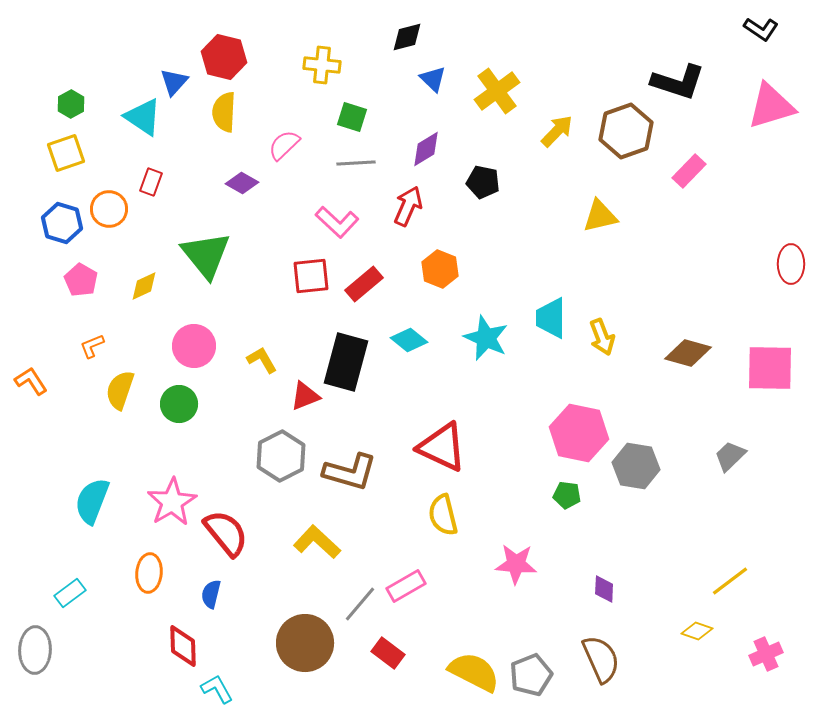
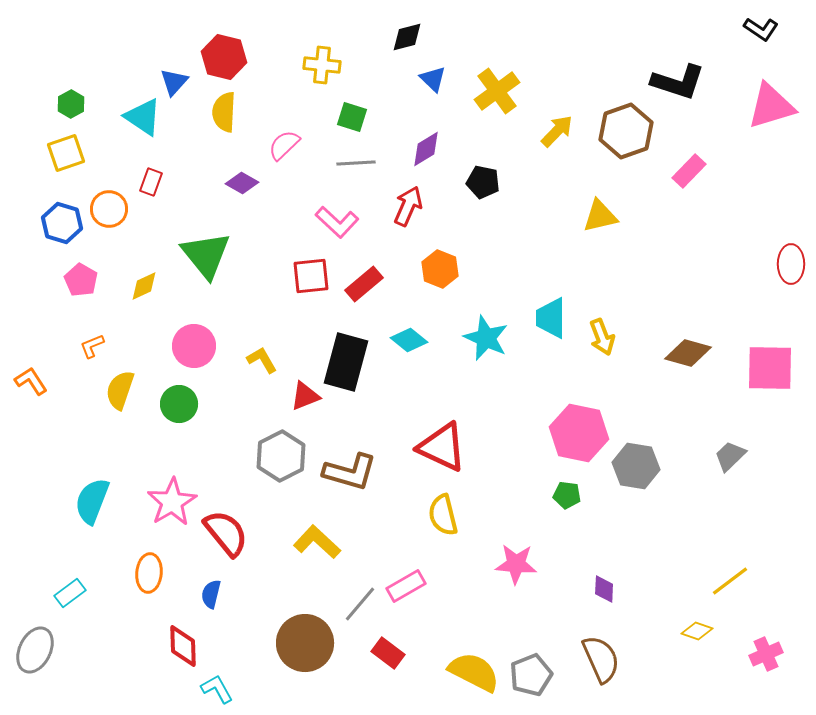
gray ellipse at (35, 650): rotated 24 degrees clockwise
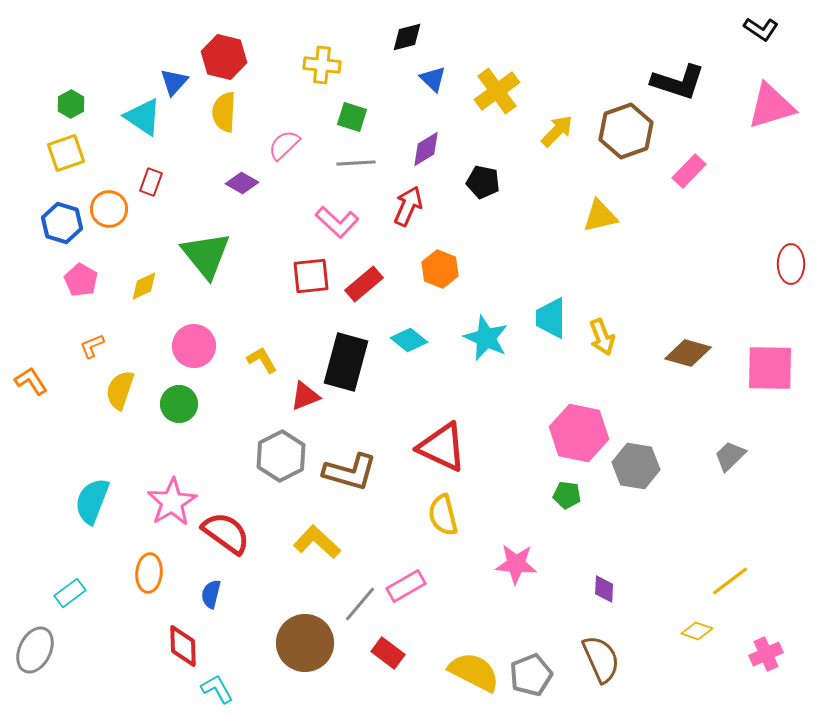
red semicircle at (226, 533): rotated 15 degrees counterclockwise
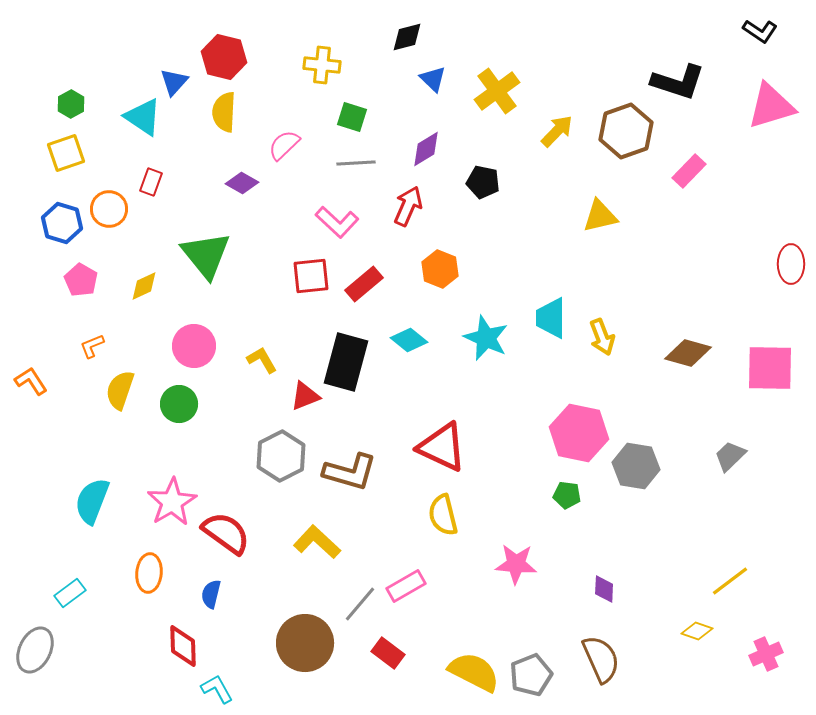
black L-shape at (761, 29): moved 1 px left, 2 px down
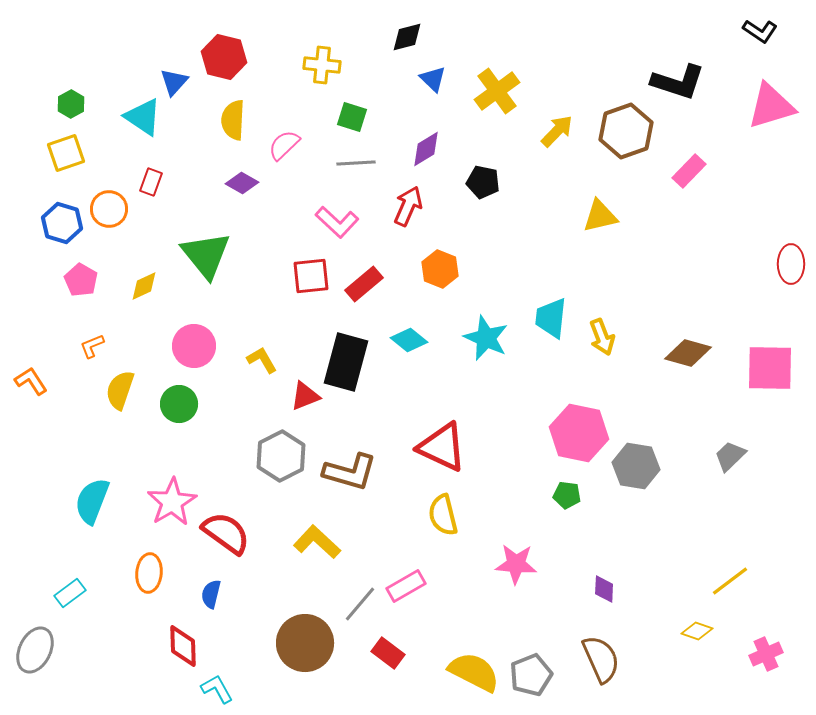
yellow semicircle at (224, 112): moved 9 px right, 8 px down
cyan trapezoid at (551, 318): rotated 6 degrees clockwise
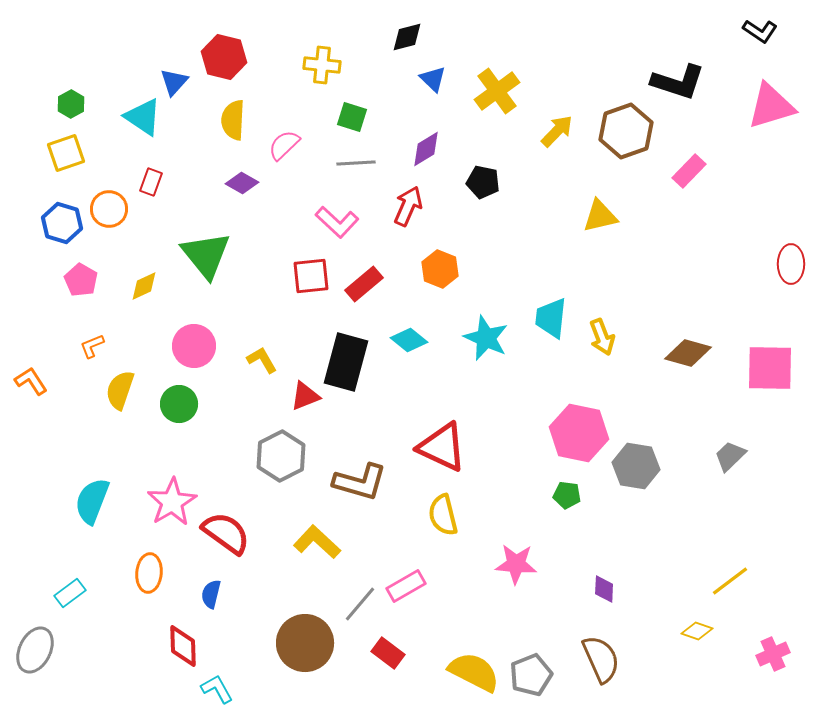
brown L-shape at (350, 472): moved 10 px right, 10 px down
pink cross at (766, 654): moved 7 px right
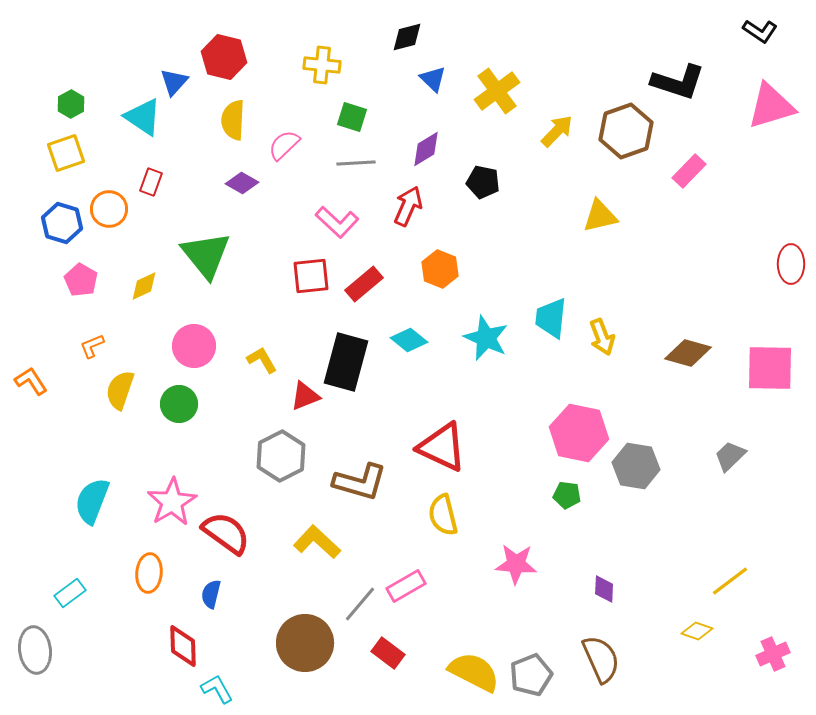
gray ellipse at (35, 650): rotated 33 degrees counterclockwise
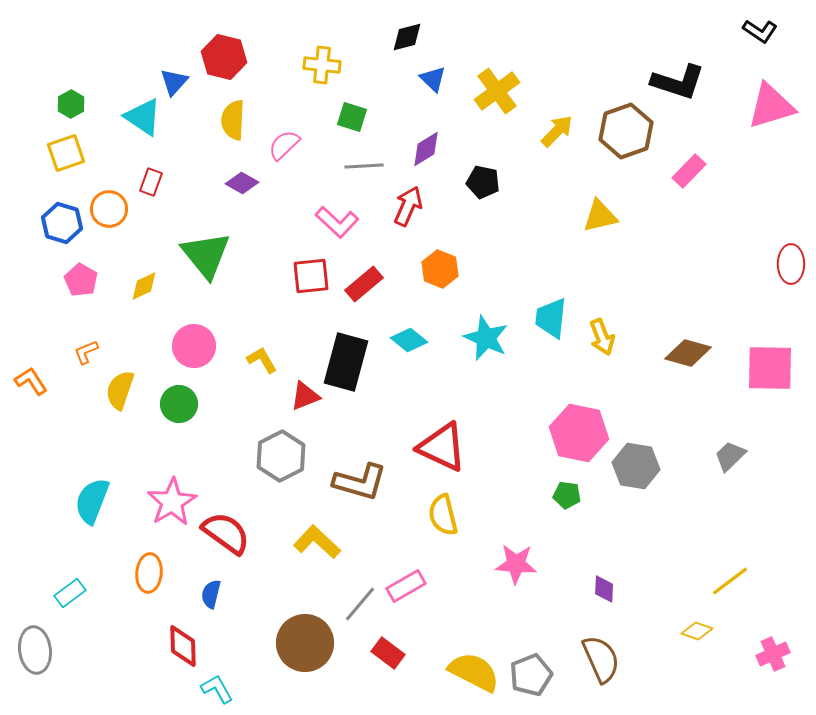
gray line at (356, 163): moved 8 px right, 3 px down
orange L-shape at (92, 346): moved 6 px left, 6 px down
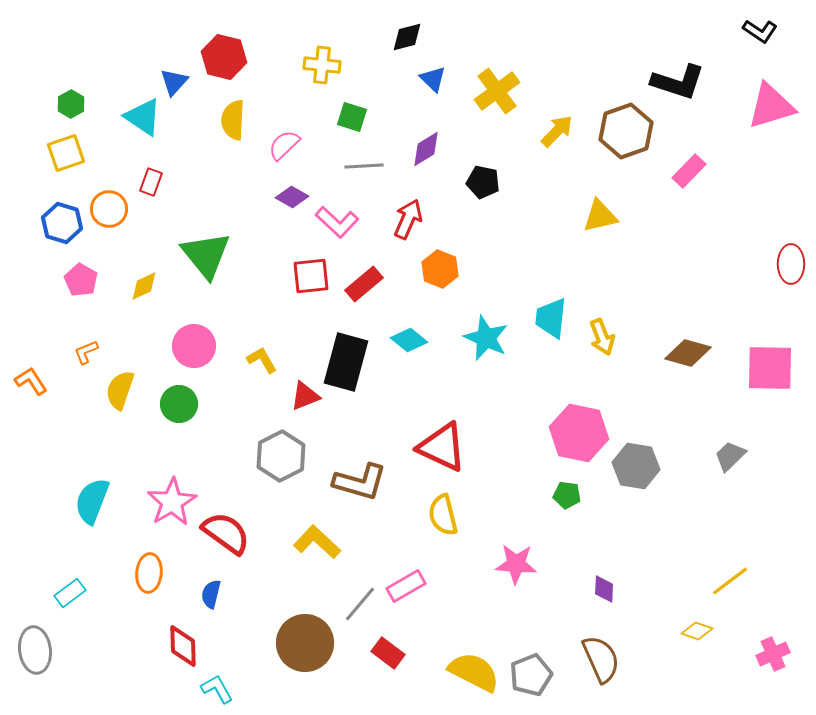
purple diamond at (242, 183): moved 50 px right, 14 px down
red arrow at (408, 206): moved 13 px down
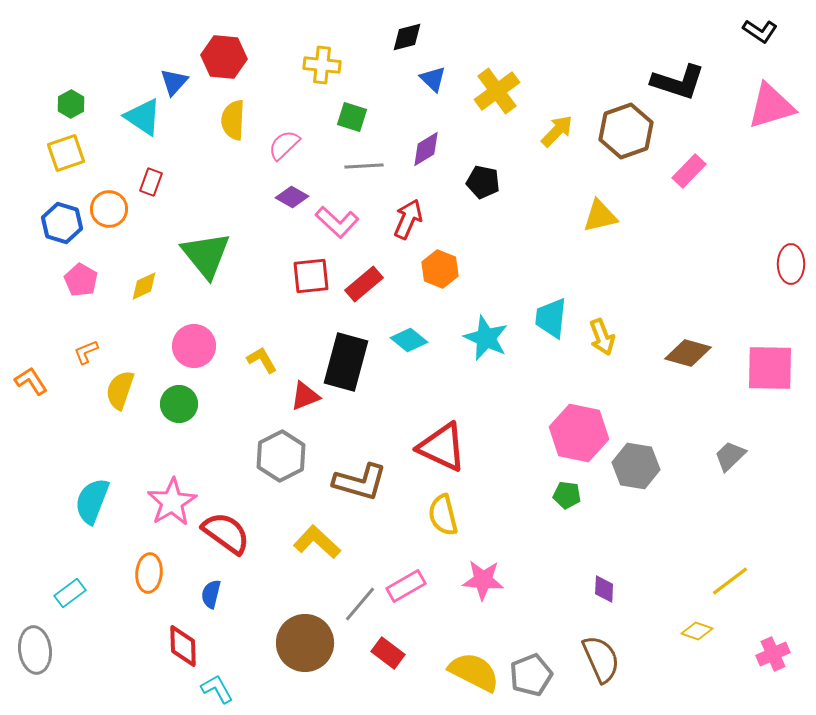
red hexagon at (224, 57): rotated 9 degrees counterclockwise
pink star at (516, 564): moved 33 px left, 16 px down
